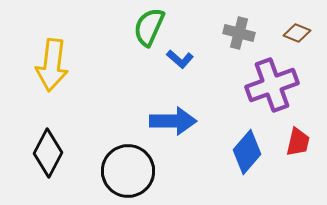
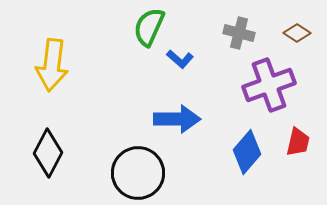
brown diamond: rotated 12 degrees clockwise
purple cross: moved 3 px left
blue arrow: moved 4 px right, 2 px up
black circle: moved 10 px right, 2 px down
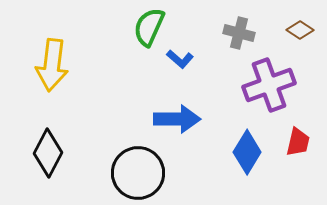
brown diamond: moved 3 px right, 3 px up
blue diamond: rotated 9 degrees counterclockwise
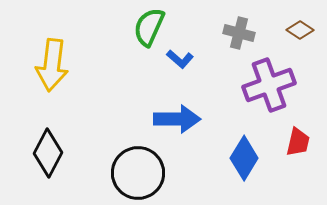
blue diamond: moved 3 px left, 6 px down
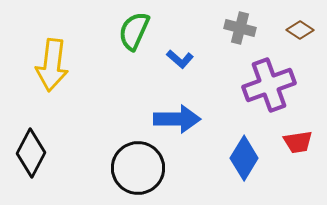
green semicircle: moved 15 px left, 4 px down
gray cross: moved 1 px right, 5 px up
red trapezoid: rotated 68 degrees clockwise
black diamond: moved 17 px left
black circle: moved 5 px up
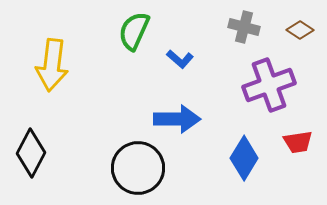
gray cross: moved 4 px right, 1 px up
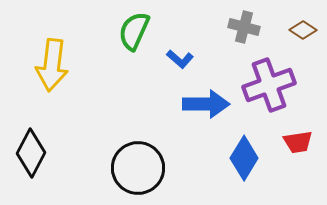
brown diamond: moved 3 px right
blue arrow: moved 29 px right, 15 px up
